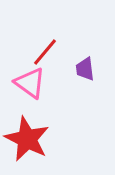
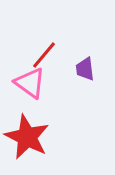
red line: moved 1 px left, 3 px down
red star: moved 2 px up
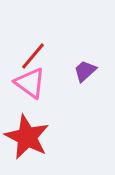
red line: moved 11 px left, 1 px down
purple trapezoid: moved 2 px down; rotated 55 degrees clockwise
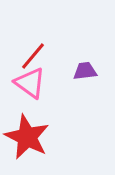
purple trapezoid: rotated 35 degrees clockwise
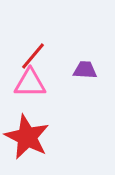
purple trapezoid: moved 1 px up; rotated 10 degrees clockwise
pink triangle: rotated 36 degrees counterclockwise
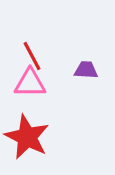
red line: moved 1 px left; rotated 68 degrees counterclockwise
purple trapezoid: moved 1 px right
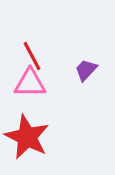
purple trapezoid: rotated 50 degrees counterclockwise
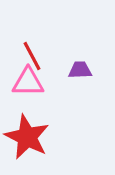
purple trapezoid: moved 6 px left; rotated 45 degrees clockwise
pink triangle: moved 2 px left, 1 px up
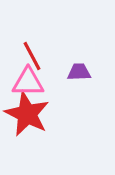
purple trapezoid: moved 1 px left, 2 px down
red star: moved 23 px up
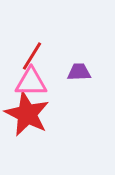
red line: rotated 60 degrees clockwise
pink triangle: moved 3 px right
